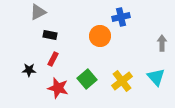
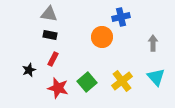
gray triangle: moved 11 px right, 2 px down; rotated 36 degrees clockwise
orange circle: moved 2 px right, 1 px down
gray arrow: moved 9 px left
black star: rotated 24 degrees counterclockwise
green square: moved 3 px down
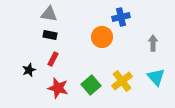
green square: moved 4 px right, 3 px down
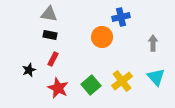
red star: rotated 10 degrees clockwise
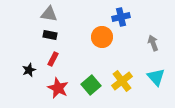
gray arrow: rotated 21 degrees counterclockwise
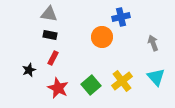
red rectangle: moved 1 px up
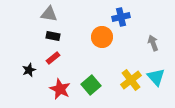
black rectangle: moved 3 px right, 1 px down
red rectangle: rotated 24 degrees clockwise
yellow cross: moved 9 px right, 1 px up
red star: moved 2 px right, 1 px down
